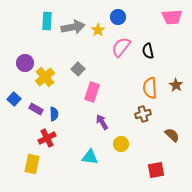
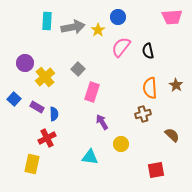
purple rectangle: moved 1 px right, 2 px up
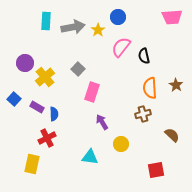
cyan rectangle: moved 1 px left
black semicircle: moved 4 px left, 5 px down
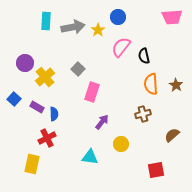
orange semicircle: moved 1 px right, 4 px up
purple arrow: rotated 70 degrees clockwise
brown semicircle: rotated 84 degrees counterclockwise
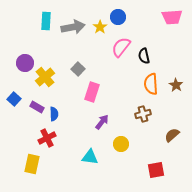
yellow star: moved 2 px right, 3 px up
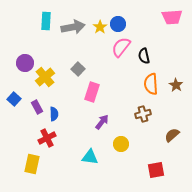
blue circle: moved 7 px down
purple rectangle: rotated 32 degrees clockwise
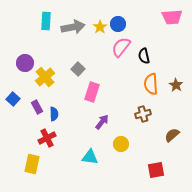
blue square: moved 1 px left
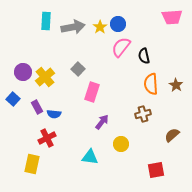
purple circle: moved 2 px left, 9 px down
blue semicircle: rotated 96 degrees clockwise
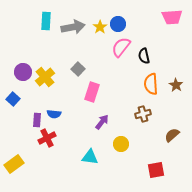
purple rectangle: moved 13 px down; rotated 32 degrees clockwise
yellow rectangle: moved 18 px left; rotated 42 degrees clockwise
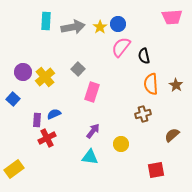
blue semicircle: rotated 152 degrees clockwise
purple arrow: moved 9 px left, 9 px down
yellow rectangle: moved 5 px down
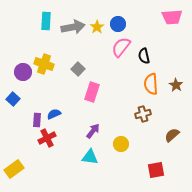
yellow star: moved 3 px left
yellow cross: moved 1 px left, 13 px up; rotated 30 degrees counterclockwise
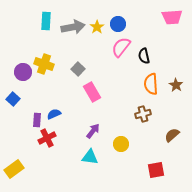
pink rectangle: rotated 48 degrees counterclockwise
